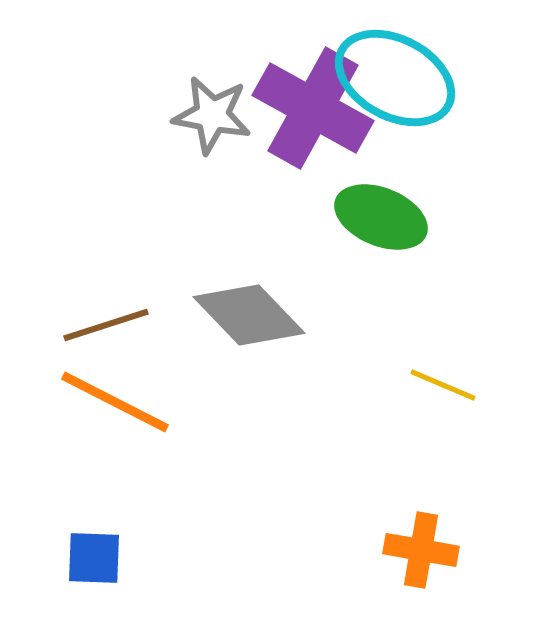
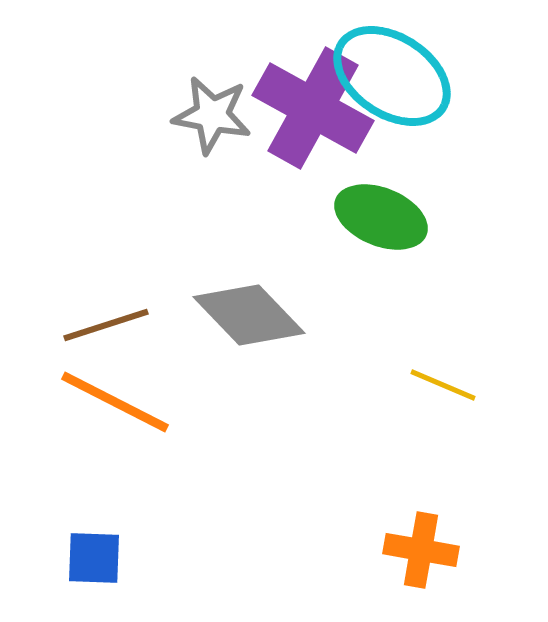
cyan ellipse: moved 3 px left, 2 px up; rotated 5 degrees clockwise
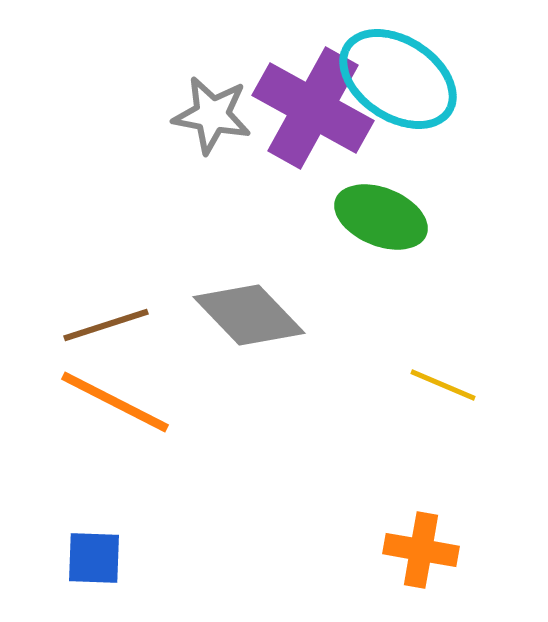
cyan ellipse: moved 6 px right, 3 px down
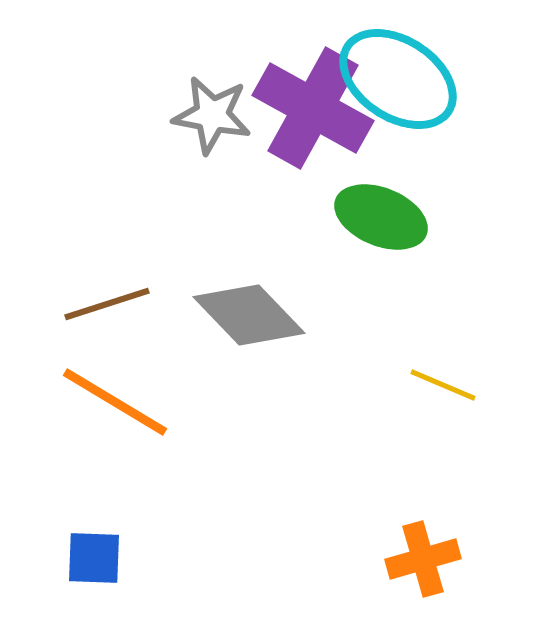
brown line: moved 1 px right, 21 px up
orange line: rotated 4 degrees clockwise
orange cross: moved 2 px right, 9 px down; rotated 26 degrees counterclockwise
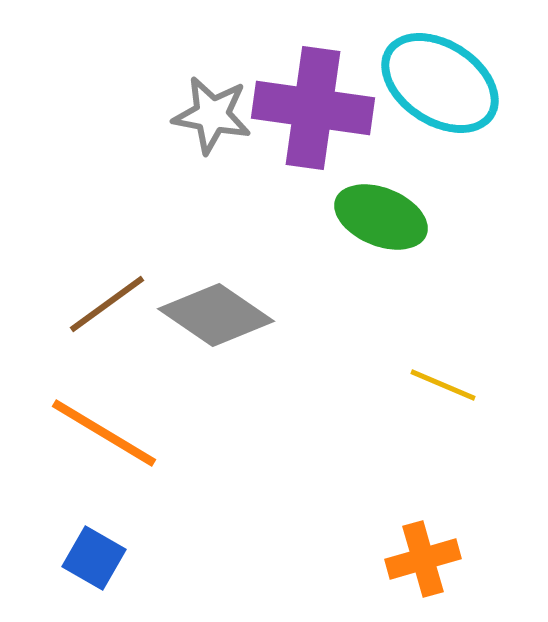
cyan ellipse: moved 42 px right, 4 px down
purple cross: rotated 21 degrees counterclockwise
brown line: rotated 18 degrees counterclockwise
gray diamond: moved 33 px left; rotated 12 degrees counterclockwise
orange line: moved 11 px left, 31 px down
blue square: rotated 28 degrees clockwise
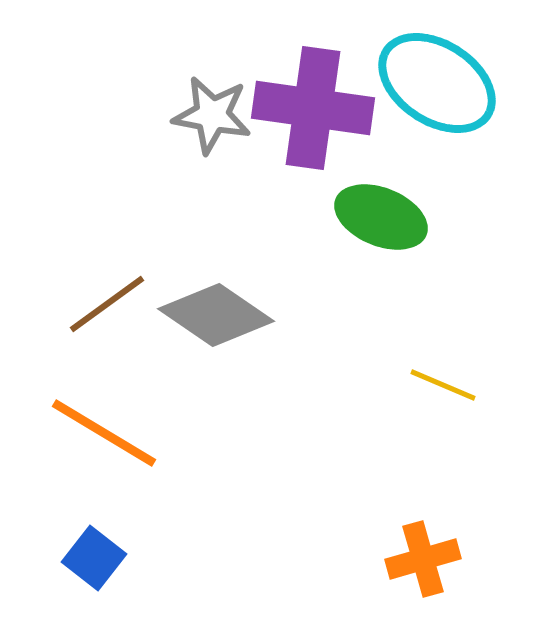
cyan ellipse: moved 3 px left
blue square: rotated 8 degrees clockwise
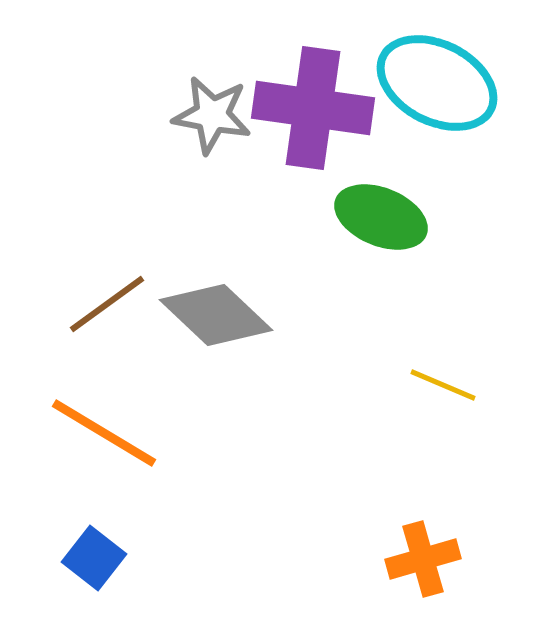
cyan ellipse: rotated 6 degrees counterclockwise
gray diamond: rotated 9 degrees clockwise
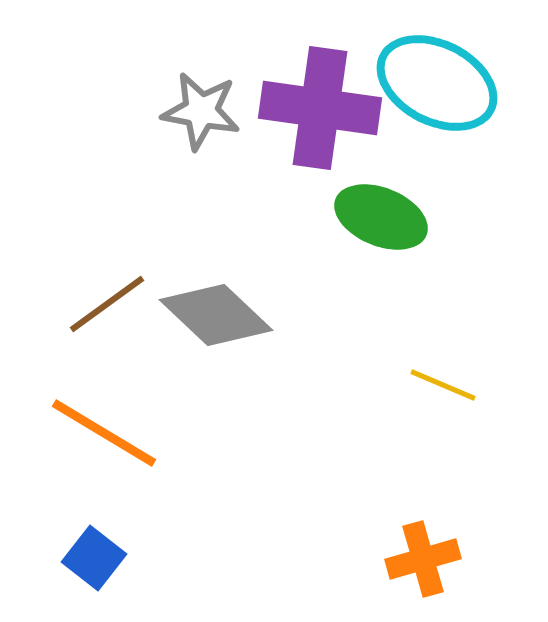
purple cross: moved 7 px right
gray star: moved 11 px left, 4 px up
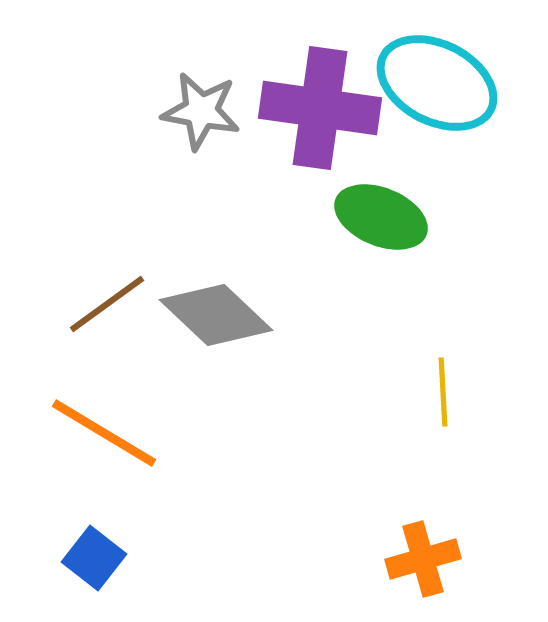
yellow line: moved 7 px down; rotated 64 degrees clockwise
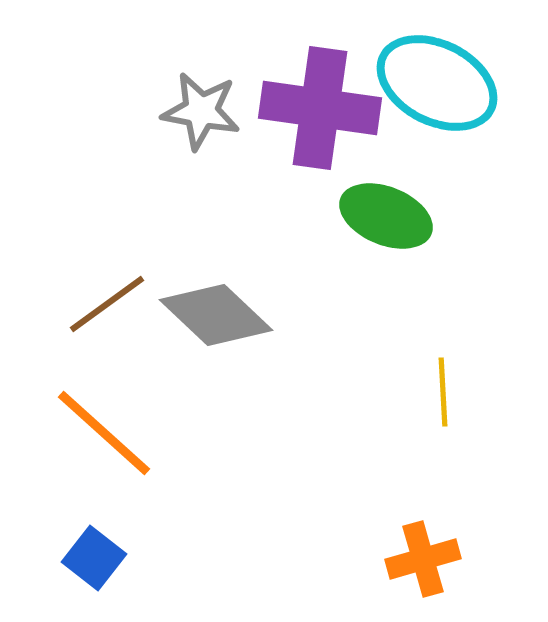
green ellipse: moved 5 px right, 1 px up
orange line: rotated 11 degrees clockwise
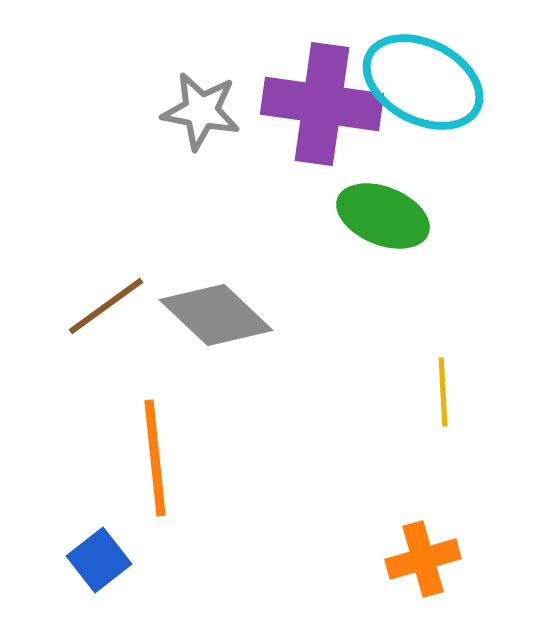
cyan ellipse: moved 14 px left, 1 px up
purple cross: moved 2 px right, 4 px up
green ellipse: moved 3 px left
brown line: moved 1 px left, 2 px down
orange line: moved 51 px right, 25 px down; rotated 42 degrees clockwise
blue square: moved 5 px right, 2 px down; rotated 14 degrees clockwise
